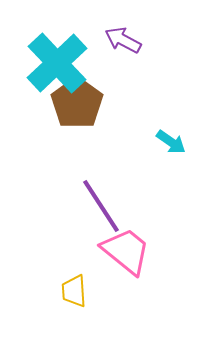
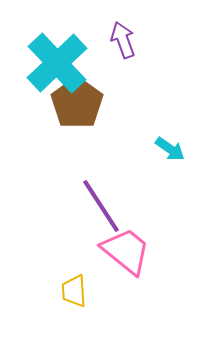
purple arrow: rotated 42 degrees clockwise
cyan arrow: moved 1 px left, 7 px down
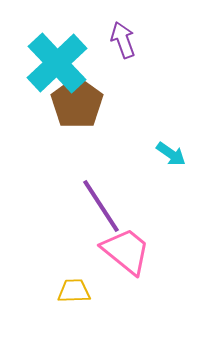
cyan arrow: moved 1 px right, 5 px down
yellow trapezoid: rotated 92 degrees clockwise
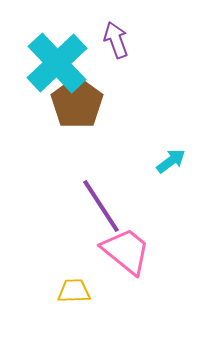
purple arrow: moved 7 px left
cyan arrow: moved 7 px down; rotated 72 degrees counterclockwise
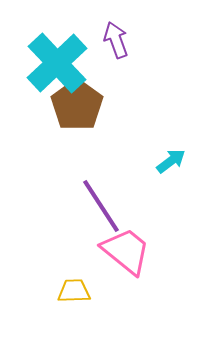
brown pentagon: moved 2 px down
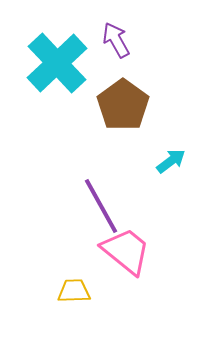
purple arrow: rotated 9 degrees counterclockwise
brown pentagon: moved 46 px right
purple line: rotated 4 degrees clockwise
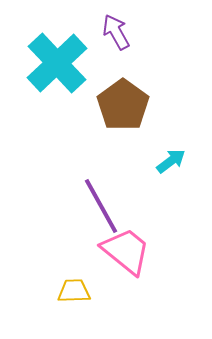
purple arrow: moved 8 px up
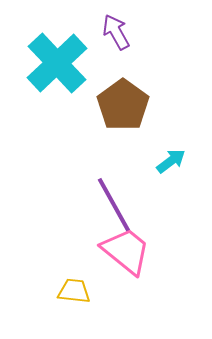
purple line: moved 13 px right, 1 px up
yellow trapezoid: rotated 8 degrees clockwise
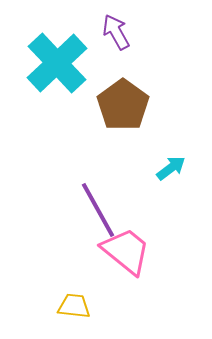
cyan arrow: moved 7 px down
purple line: moved 16 px left, 5 px down
yellow trapezoid: moved 15 px down
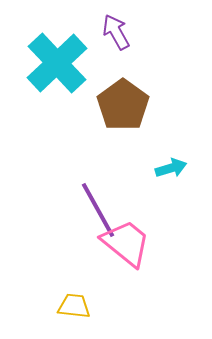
cyan arrow: rotated 20 degrees clockwise
pink trapezoid: moved 8 px up
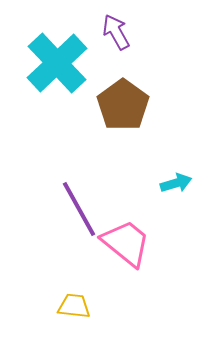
cyan arrow: moved 5 px right, 15 px down
purple line: moved 19 px left, 1 px up
